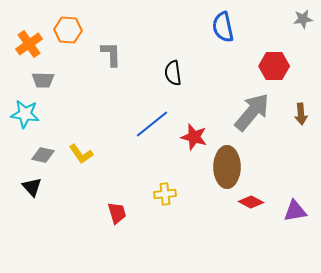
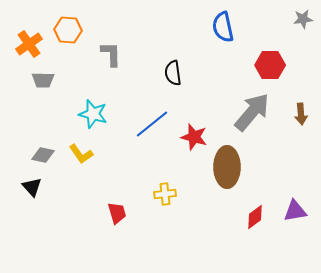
red hexagon: moved 4 px left, 1 px up
cyan star: moved 68 px right; rotated 8 degrees clockwise
red diamond: moved 4 px right, 15 px down; rotated 65 degrees counterclockwise
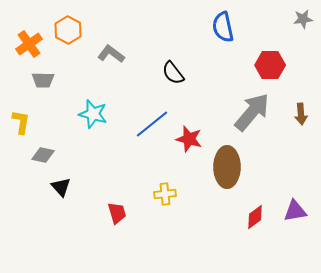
orange hexagon: rotated 24 degrees clockwise
gray L-shape: rotated 52 degrees counterclockwise
black semicircle: rotated 30 degrees counterclockwise
red star: moved 5 px left, 2 px down
yellow L-shape: moved 60 px left, 32 px up; rotated 135 degrees counterclockwise
black triangle: moved 29 px right
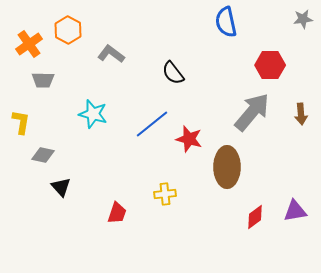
blue semicircle: moved 3 px right, 5 px up
red trapezoid: rotated 35 degrees clockwise
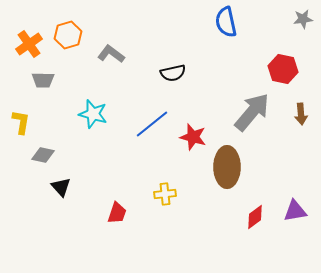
orange hexagon: moved 5 px down; rotated 16 degrees clockwise
red hexagon: moved 13 px right, 4 px down; rotated 12 degrees clockwise
black semicircle: rotated 65 degrees counterclockwise
red star: moved 4 px right, 2 px up
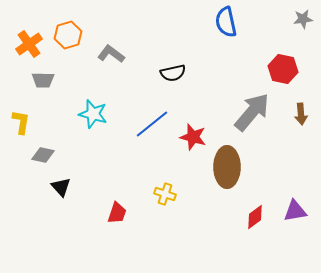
yellow cross: rotated 25 degrees clockwise
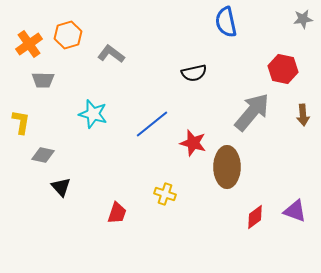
black semicircle: moved 21 px right
brown arrow: moved 2 px right, 1 px down
red star: moved 6 px down
purple triangle: rotated 30 degrees clockwise
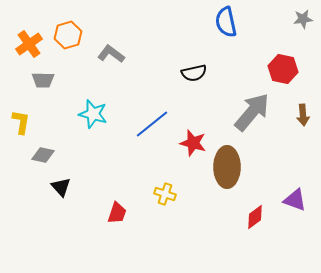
purple triangle: moved 11 px up
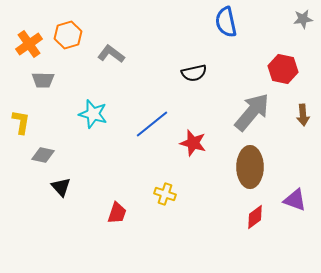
brown ellipse: moved 23 px right
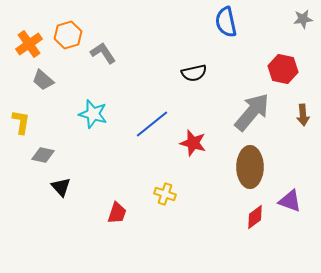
gray L-shape: moved 8 px left, 1 px up; rotated 20 degrees clockwise
gray trapezoid: rotated 40 degrees clockwise
purple triangle: moved 5 px left, 1 px down
